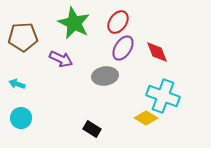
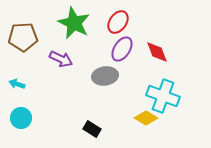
purple ellipse: moved 1 px left, 1 px down
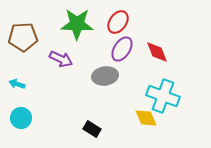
green star: moved 3 px right, 1 px down; rotated 24 degrees counterclockwise
yellow diamond: rotated 35 degrees clockwise
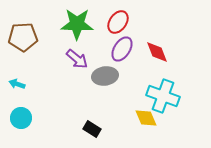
purple arrow: moved 16 px right; rotated 15 degrees clockwise
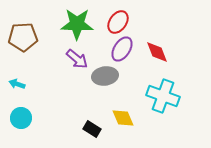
yellow diamond: moved 23 px left
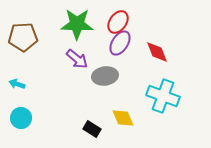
purple ellipse: moved 2 px left, 6 px up
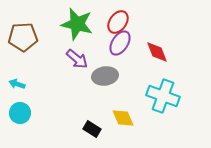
green star: rotated 12 degrees clockwise
cyan circle: moved 1 px left, 5 px up
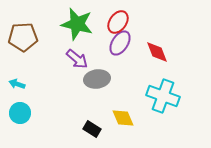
gray ellipse: moved 8 px left, 3 px down
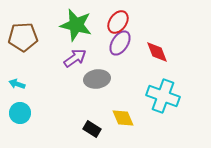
green star: moved 1 px left, 1 px down
purple arrow: moved 2 px left, 1 px up; rotated 75 degrees counterclockwise
